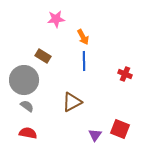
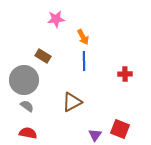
red cross: rotated 24 degrees counterclockwise
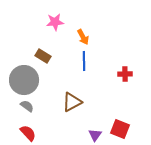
pink star: moved 1 px left, 3 px down
red semicircle: rotated 36 degrees clockwise
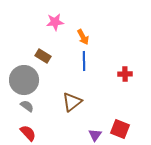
brown triangle: rotated 10 degrees counterclockwise
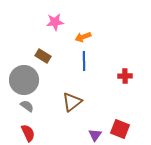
orange arrow: rotated 98 degrees clockwise
red cross: moved 2 px down
red semicircle: rotated 18 degrees clockwise
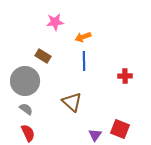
gray circle: moved 1 px right, 1 px down
brown triangle: rotated 40 degrees counterclockwise
gray semicircle: moved 1 px left, 3 px down
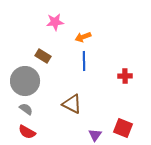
brown triangle: moved 2 px down; rotated 15 degrees counterclockwise
red square: moved 3 px right, 1 px up
red semicircle: moved 1 px left, 1 px up; rotated 144 degrees clockwise
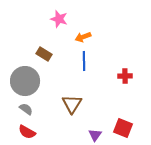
pink star: moved 4 px right, 3 px up; rotated 24 degrees clockwise
brown rectangle: moved 1 px right, 2 px up
brown triangle: rotated 35 degrees clockwise
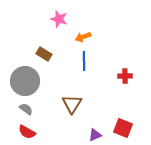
purple triangle: rotated 32 degrees clockwise
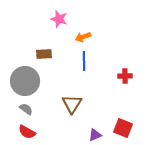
brown rectangle: rotated 35 degrees counterclockwise
